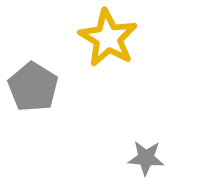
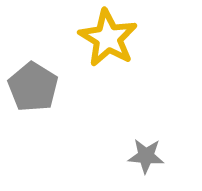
gray star: moved 2 px up
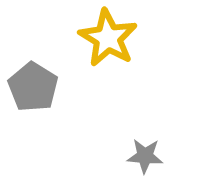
gray star: moved 1 px left
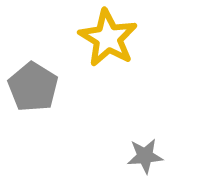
gray star: rotated 9 degrees counterclockwise
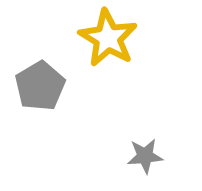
gray pentagon: moved 7 px right, 1 px up; rotated 9 degrees clockwise
